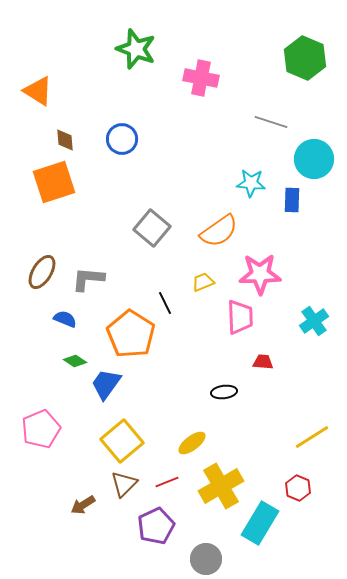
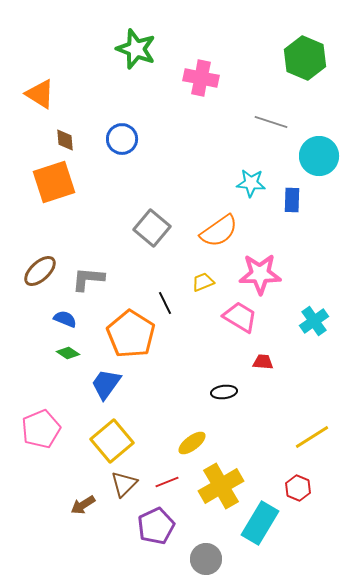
orange triangle: moved 2 px right, 3 px down
cyan circle: moved 5 px right, 3 px up
brown ellipse: moved 2 px left, 1 px up; rotated 16 degrees clockwise
pink trapezoid: rotated 57 degrees counterclockwise
green diamond: moved 7 px left, 8 px up
yellow square: moved 10 px left
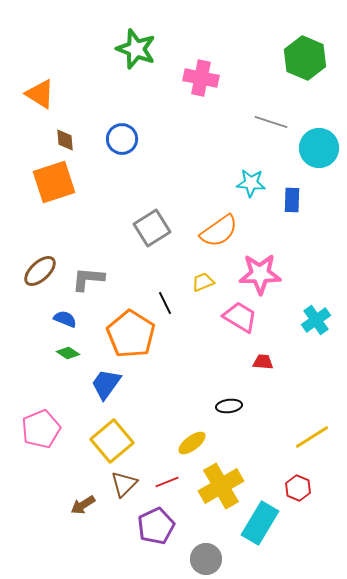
cyan circle: moved 8 px up
gray square: rotated 18 degrees clockwise
cyan cross: moved 2 px right, 1 px up
black ellipse: moved 5 px right, 14 px down
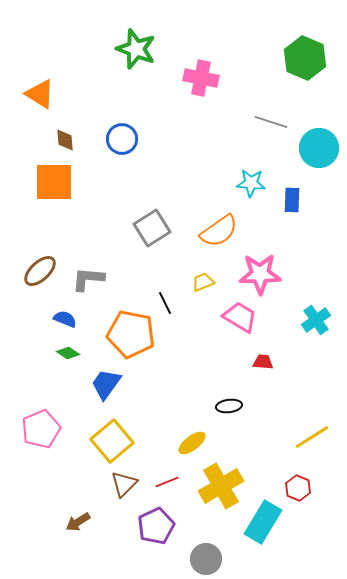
orange square: rotated 18 degrees clockwise
orange pentagon: rotated 21 degrees counterclockwise
brown arrow: moved 5 px left, 17 px down
cyan rectangle: moved 3 px right, 1 px up
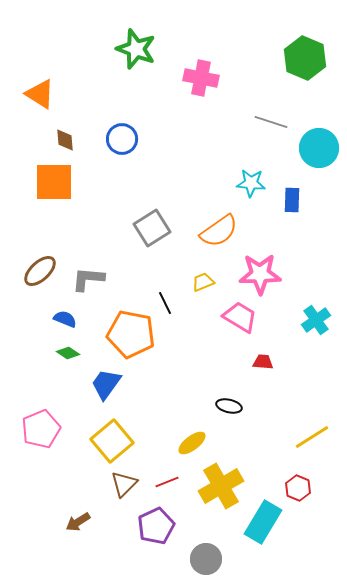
black ellipse: rotated 20 degrees clockwise
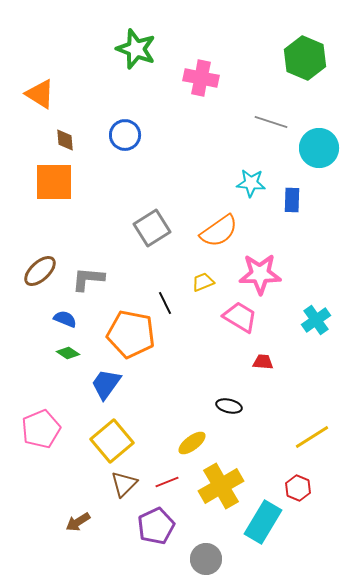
blue circle: moved 3 px right, 4 px up
